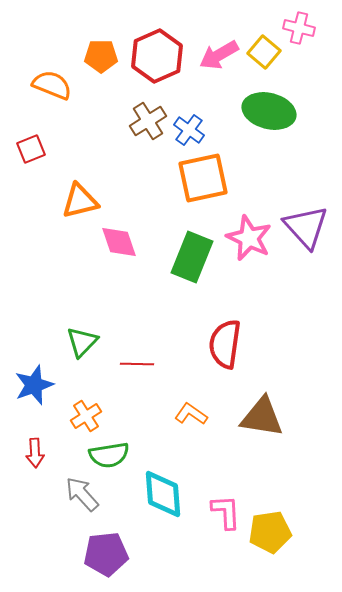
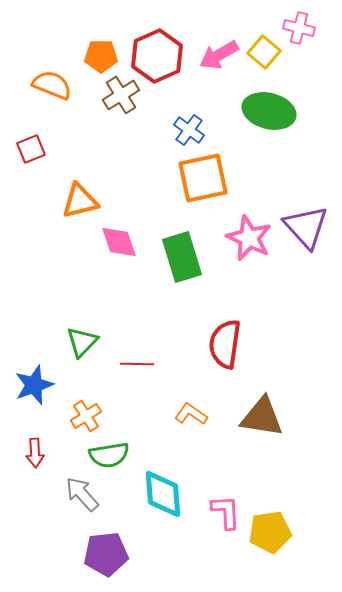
brown cross: moved 27 px left, 26 px up
green rectangle: moved 10 px left; rotated 39 degrees counterclockwise
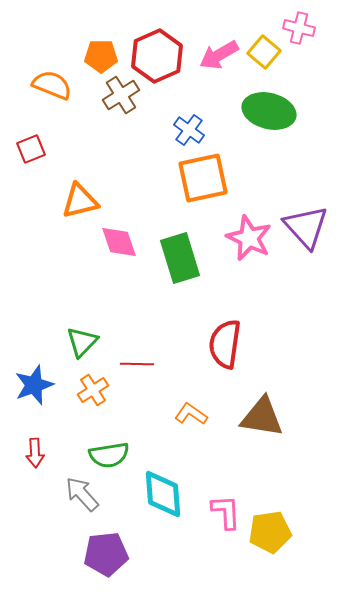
green rectangle: moved 2 px left, 1 px down
orange cross: moved 7 px right, 26 px up
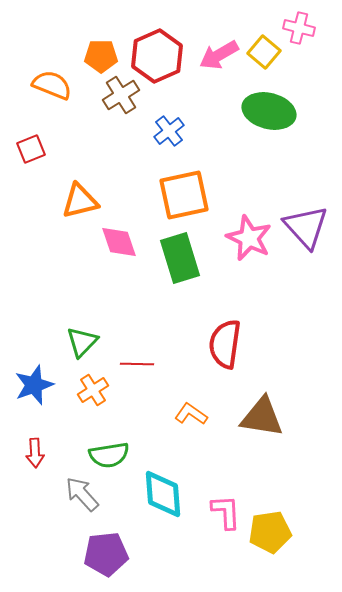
blue cross: moved 20 px left, 1 px down; rotated 16 degrees clockwise
orange square: moved 19 px left, 17 px down
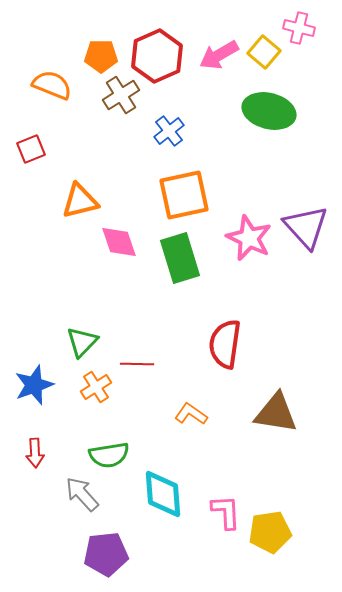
orange cross: moved 3 px right, 3 px up
brown triangle: moved 14 px right, 4 px up
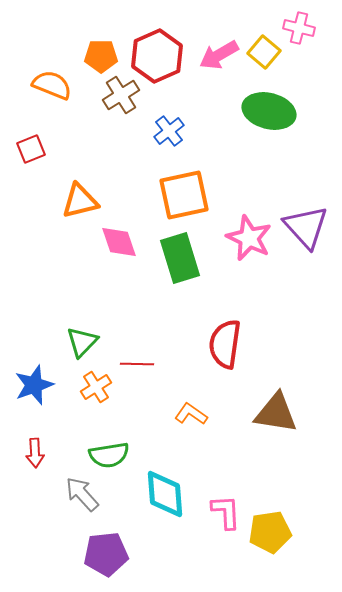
cyan diamond: moved 2 px right
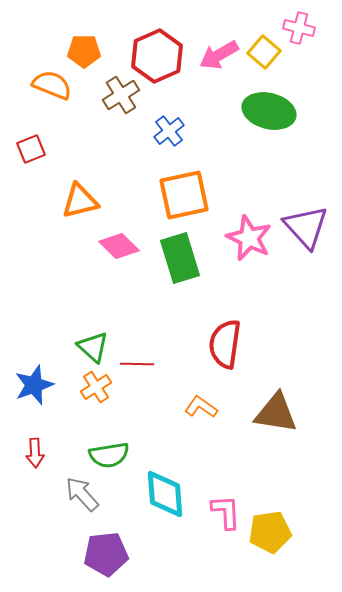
orange pentagon: moved 17 px left, 5 px up
pink diamond: moved 4 px down; rotated 27 degrees counterclockwise
green triangle: moved 11 px right, 5 px down; rotated 32 degrees counterclockwise
orange L-shape: moved 10 px right, 7 px up
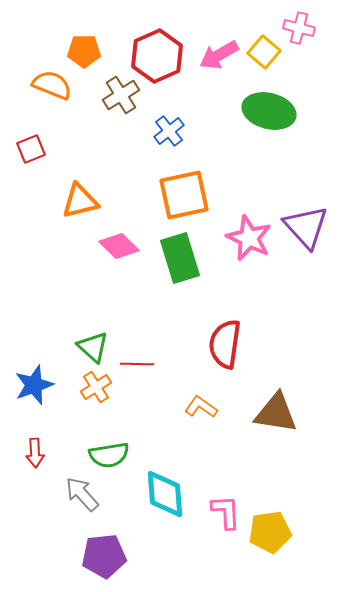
purple pentagon: moved 2 px left, 2 px down
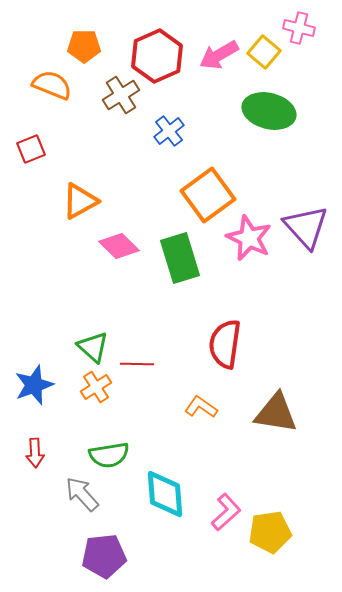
orange pentagon: moved 5 px up
orange square: moved 24 px right; rotated 24 degrees counterclockwise
orange triangle: rotated 15 degrees counterclockwise
pink L-shape: rotated 51 degrees clockwise
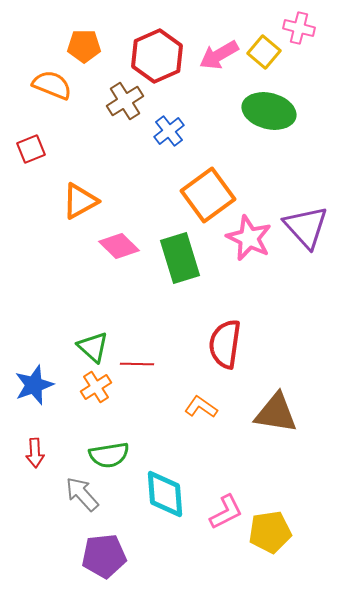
brown cross: moved 4 px right, 6 px down
pink L-shape: rotated 15 degrees clockwise
